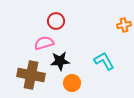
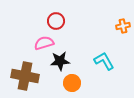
orange cross: moved 1 px left, 1 px down
brown cross: moved 6 px left, 1 px down
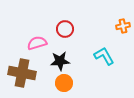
red circle: moved 9 px right, 8 px down
pink semicircle: moved 7 px left
cyan L-shape: moved 5 px up
brown cross: moved 3 px left, 3 px up
orange circle: moved 8 px left
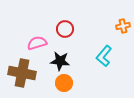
cyan L-shape: rotated 110 degrees counterclockwise
black star: rotated 12 degrees clockwise
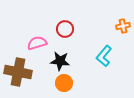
brown cross: moved 4 px left, 1 px up
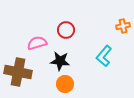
red circle: moved 1 px right, 1 px down
orange circle: moved 1 px right, 1 px down
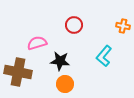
orange cross: rotated 24 degrees clockwise
red circle: moved 8 px right, 5 px up
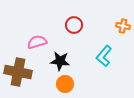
pink semicircle: moved 1 px up
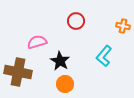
red circle: moved 2 px right, 4 px up
black star: rotated 24 degrees clockwise
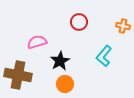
red circle: moved 3 px right, 1 px down
black star: rotated 12 degrees clockwise
brown cross: moved 3 px down
